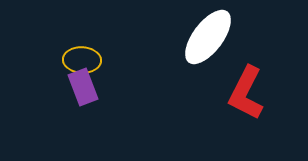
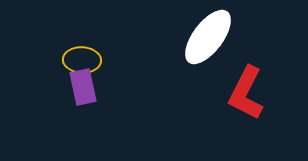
purple rectangle: rotated 9 degrees clockwise
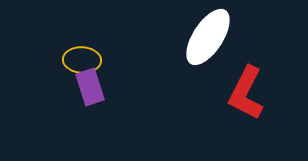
white ellipse: rotated 4 degrees counterclockwise
purple rectangle: moved 7 px right; rotated 6 degrees counterclockwise
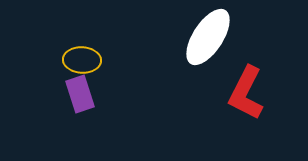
purple rectangle: moved 10 px left, 7 px down
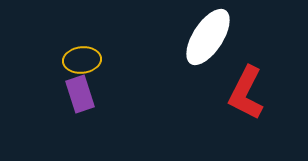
yellow ellipse: rotated 9 degrees counterclockwise
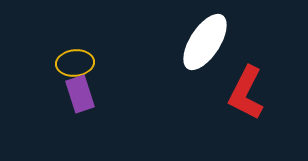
white ellipse: moved 3 px left, 5 px down
yellow ellipse: moved 7 px left, 3 px down
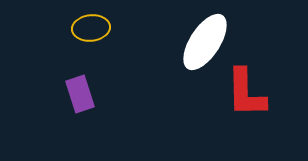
yellow ellipse: moved 16 px right, 35 px up
red L-shape: rotated 28 degrees counterclockwise
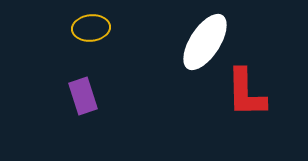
purple rectangle: moved 3 px right, 2 px down
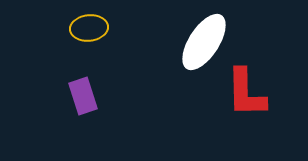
yellow ellipse: moved 2 px left
white ellipse: moved 1 px left
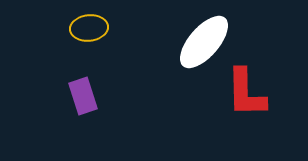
white ellipse: rotated 8 degrees clockwise
